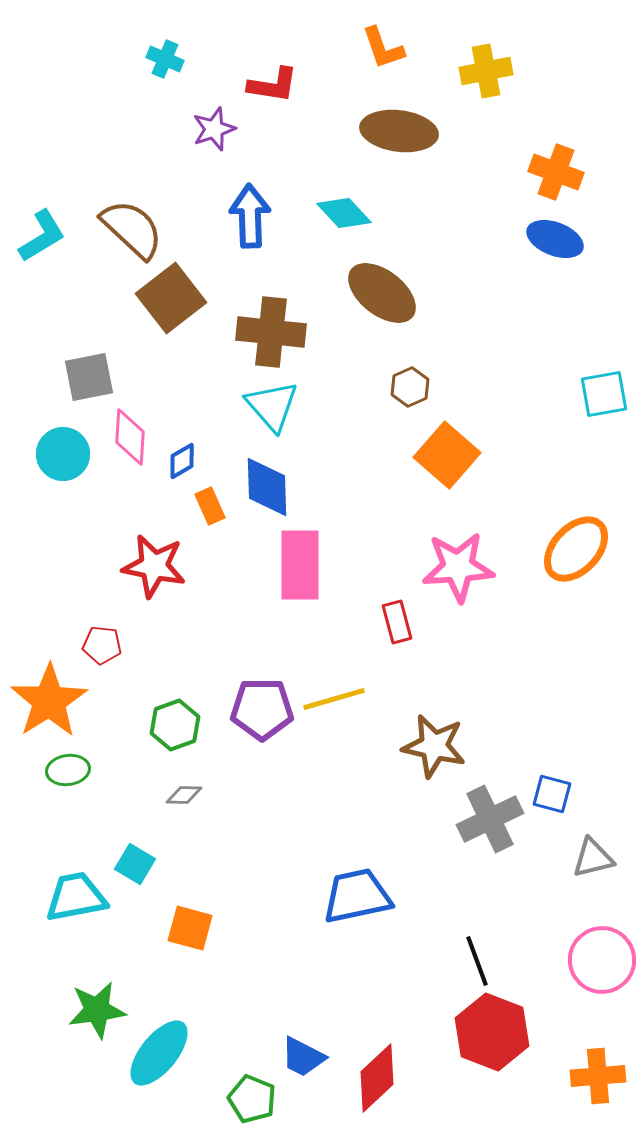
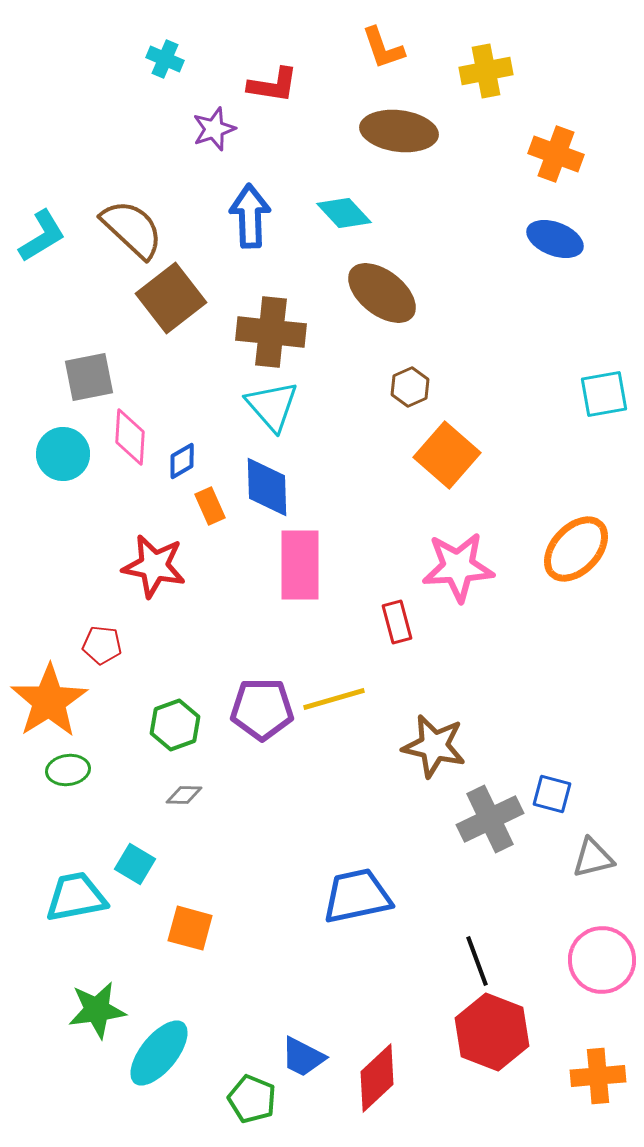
orange cross at (556, 172): moved 18 px up
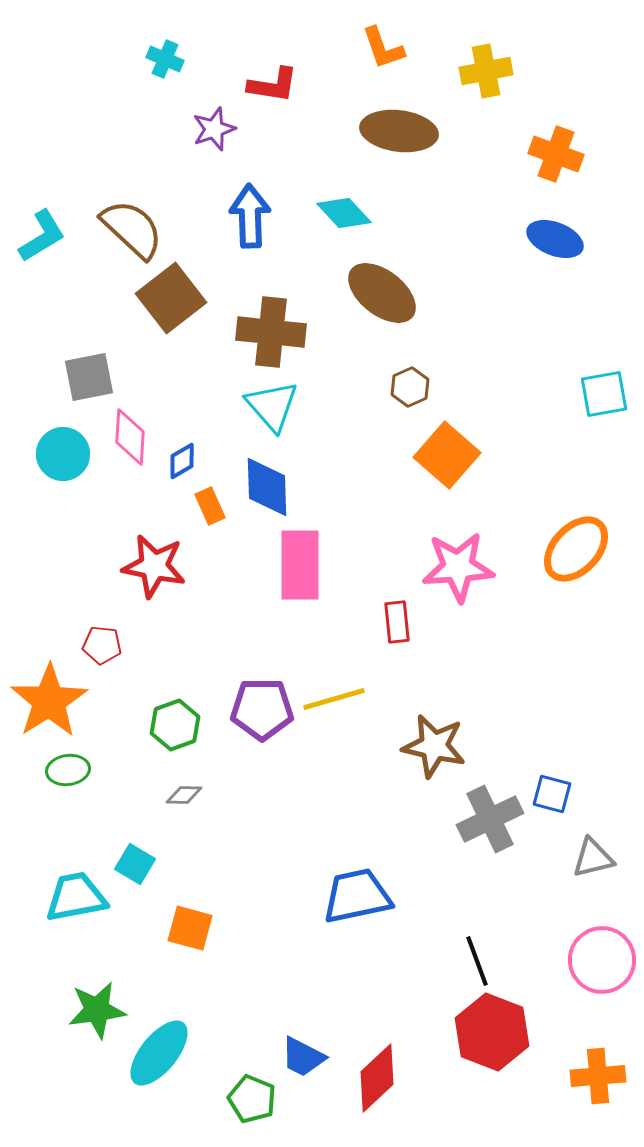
red rectangle at (397, 622): rotated 9 degrees clockwise
